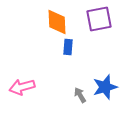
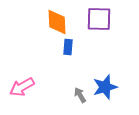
purple square: rotated 12 degrees clockwise
pink arrow: rotated 15 degrees counterclockwise
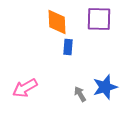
pink arrow: moved 3 px right, 1 px down
gray arrow: moved 1 px up
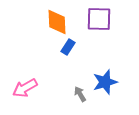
blue rectangle: rotated 28 degrees clockwise
blue star: moved 5 px up
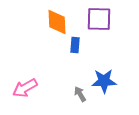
blue rectangle: moved 7 px right, 2 px up; rotated 28 degrees counterclockwise
blue star: moved 1 px left, 1 px up; rotated 15 degrees clockwise
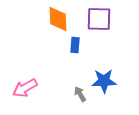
orange diamond: moved 1 px right, 3 px up
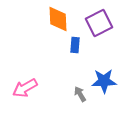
purple square: moved 4 px down; rotated 28 degrees counterclockwise
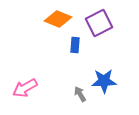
orange diamond: rotated 64 degrees counterclockwise
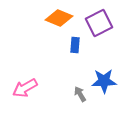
orange diamond: moved 1 px right, 1 px up
